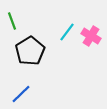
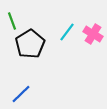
pink cross: moved 2 px right, 2 px up
black pentagon: moved 7 px up
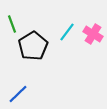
green line: moved 3 px down
black pentagon: moved 3 px right, 2 px down
blue line: moved 3 px left
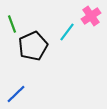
pink cross: moved 2 px left, 18 px up; rotated 24 degrees clockwise
black pentagon: rotated 8 degrees clockwise
blue line: moved 2 px left
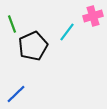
pink cross: moved 2 px right; rotated 18 degrees clockwise
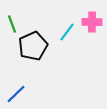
pink cross: moved 1 px left, 6 px down; rotated 18 degrees clockwise
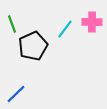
cyan line: moved 2 px left, 3 px up
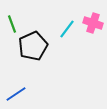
pink cross: moved 1 px right, 1 px down; rotated 18 degrees clockwise
cyan line: moved 2 px right
blue line: rotated 10 degrees clockwise
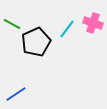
green line: rotated 42 degrees counterclockwise
black pentagon: moved 3 px right, 4 px up
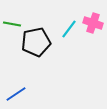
green line: rotated 18 degrees counterclockwise
cyan line: moved 2 px right
black pentagon: rotated 12 degrees clockwise
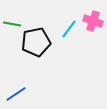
pink cross: moved 2 px up
